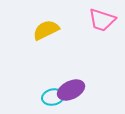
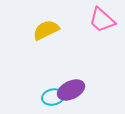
pink trapezoid: rotated 24 degrees clockwise
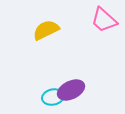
pink trapezoid: moved 2 px right
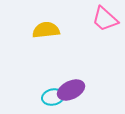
pink trapezoid: moved 1 px right, 1 px up
yellow semicircle: rotated 20 degrees clockwise
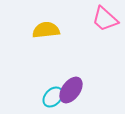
purple ellipse: rotated 28 degrees counterclockwise
cyan ellipse: rotated 35 degrees counterclockwise
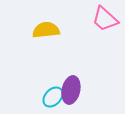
purple ellipse: rotated 24 degrees counterclockwise
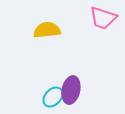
pink trapezoid: moved 2 px left, 1 px up; rotated 24 degrees counterclockwise
yellow semicircle: moved 1 px right
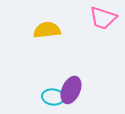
purple ellipse: rotated 12 degrees clockwise
cyan ellipse: rotated 55 degrees clockwise
